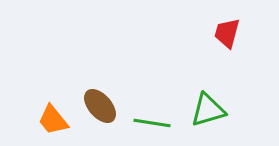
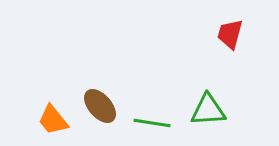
red trapezoid: moved 3 px right, 1 px down
green triangle: rotated 12 degrees clockwise
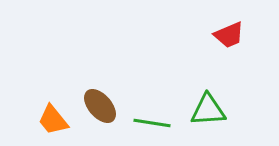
red trapezoid: moved 1 px left, 1 px down; rotated 128 degrees counterclockwise
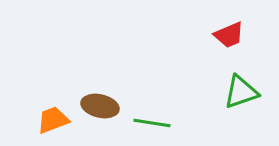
brown ellipse: rotated 36 degrees counterclockwise
green triangle: moved 33 px right, 18 px up; rotated 15 degrees counterclockwise
orange trapezoid: rotated 108 degrees clockwise
